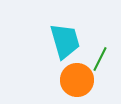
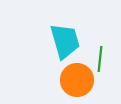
green line: rotated 20 degrees counterclockwise
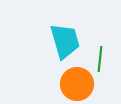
orange circle: moved 4 px down
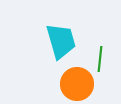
cyan trapezoid: moved 4 px left
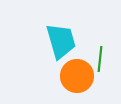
orange circle: moved 8 px up
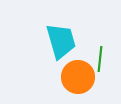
orange circle: moved 1 px right, 1 px down
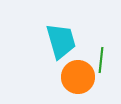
green line: moved 1 px right, 1 px down
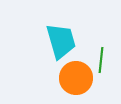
orange circle: moved 2 px left, 1 px down
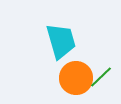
green line: moved 17 px down; rotated 40 degrees clockwise
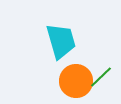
orange circle: moved 3 px down
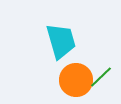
orange circle: moved 1 px up
